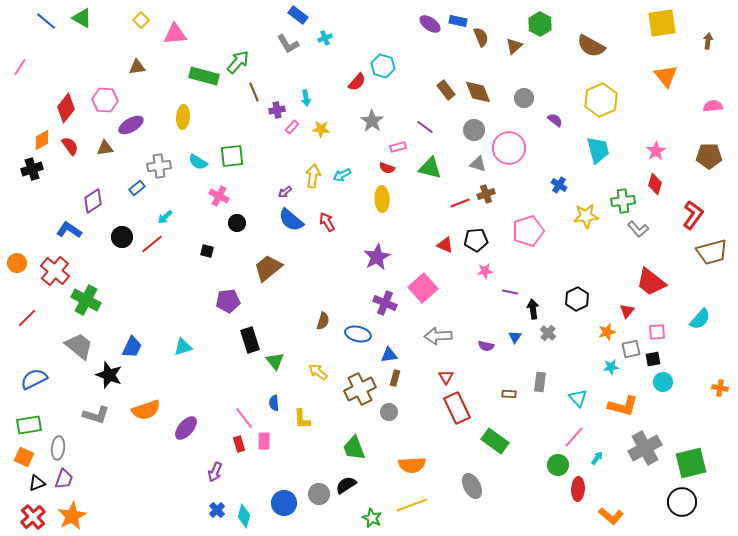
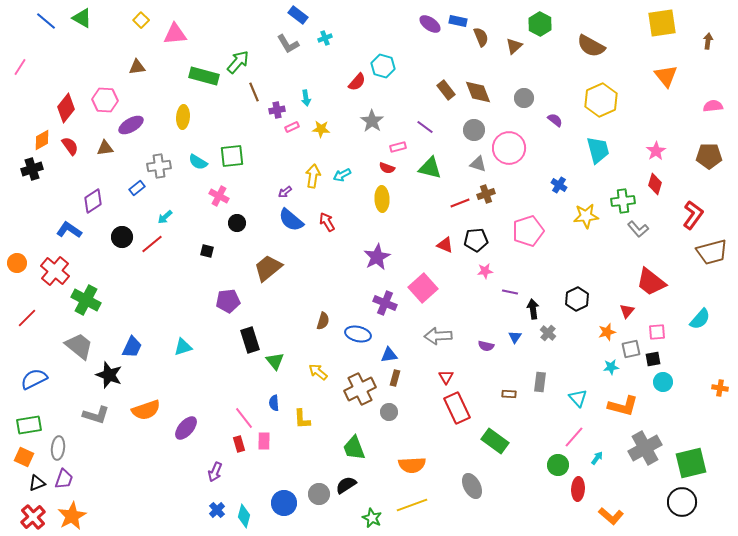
pink rectangle at (292, 127): rotated 24 degrees clockwise
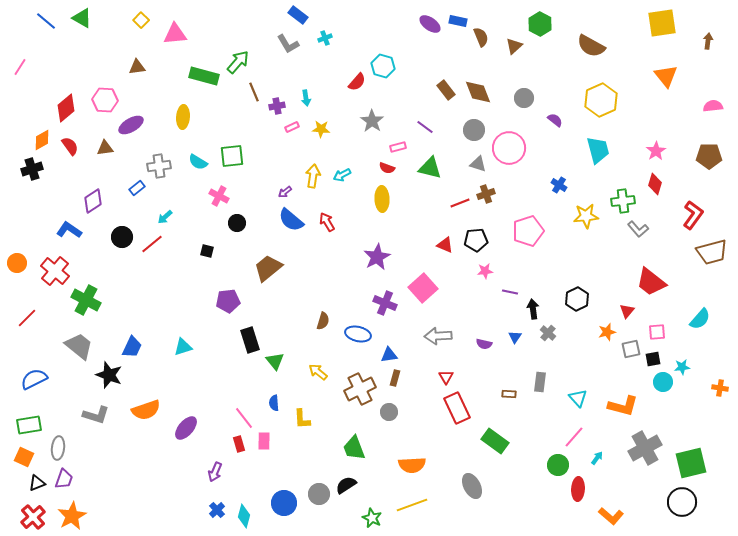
red diamond at (66, 108): rotated 12 degrees clockwise
purple cross at (277, 110): moved 4 px up
purple semicircle at (486, 346): moved 2 px left, 2 px up
cyan star at (611, 367): moved 71 px right
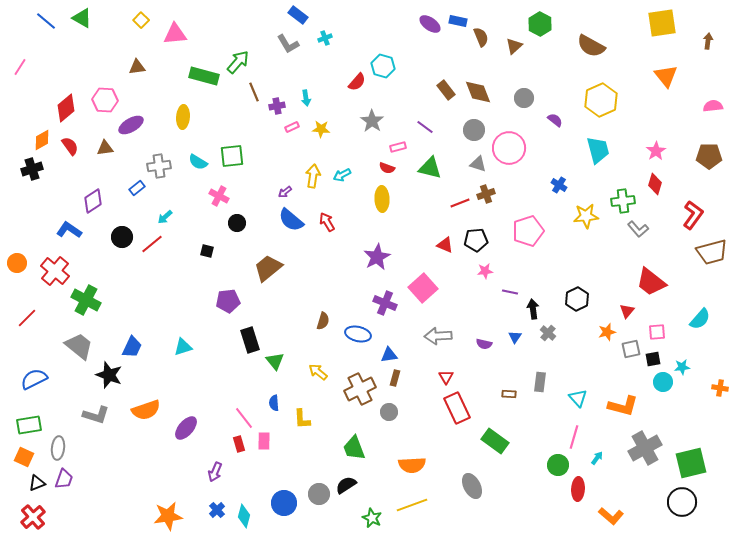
pink line at (574, 437): rotated 25 degrees counterclockwise
orange star at (72, 516): moved 96 px right; rotated 20 degrees clockwise
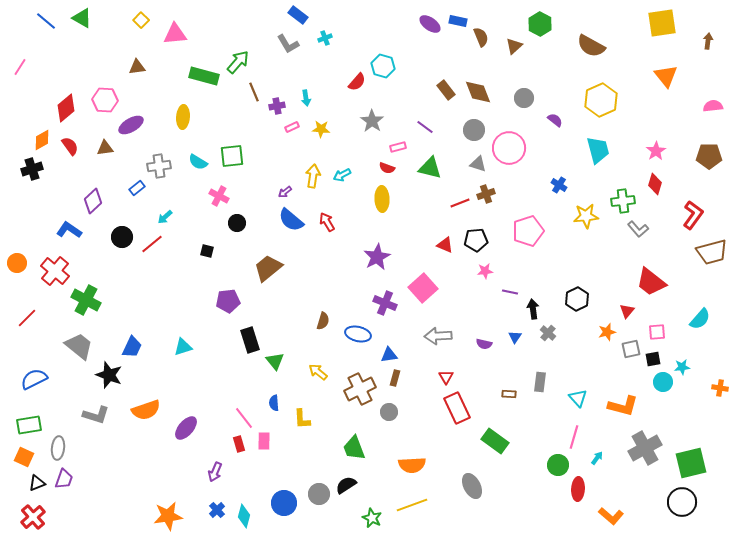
purple diamond at (93, 201): rotated 10 degrees counterclockwise
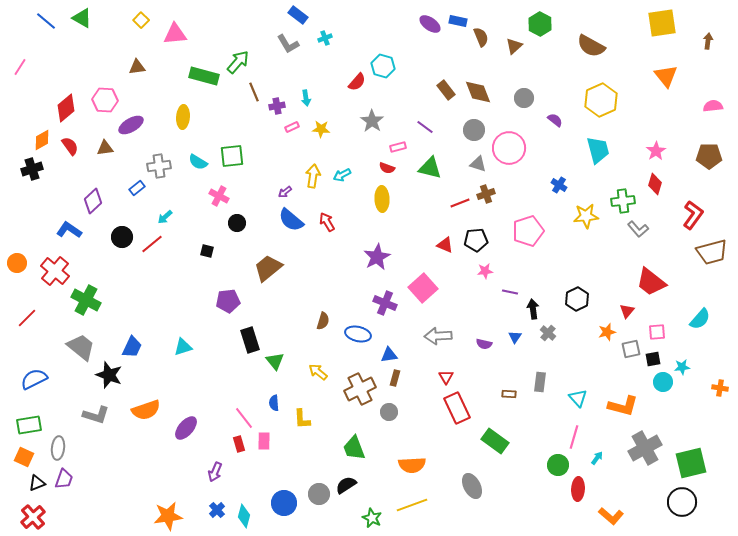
gray trapezoid at (79, 346): moved 2 px right, 1 px down
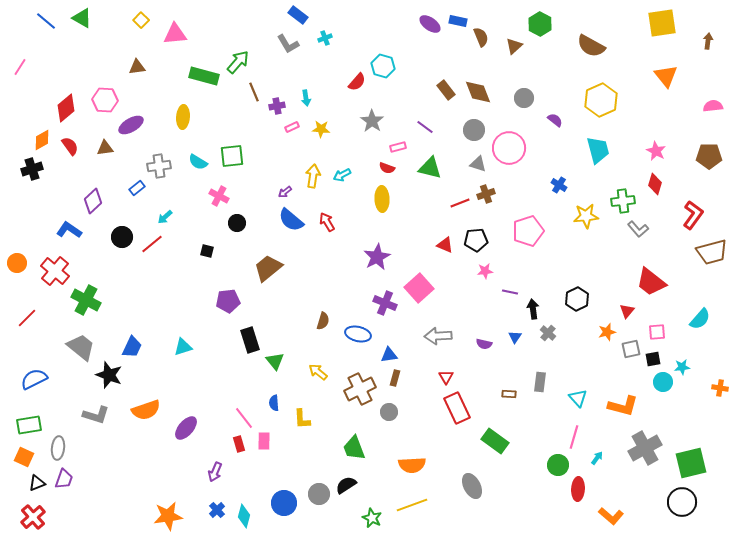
pink star at (656, 151): rotated 12 degrees counterclockwise
pink square at (423, 288): moved 4 px left
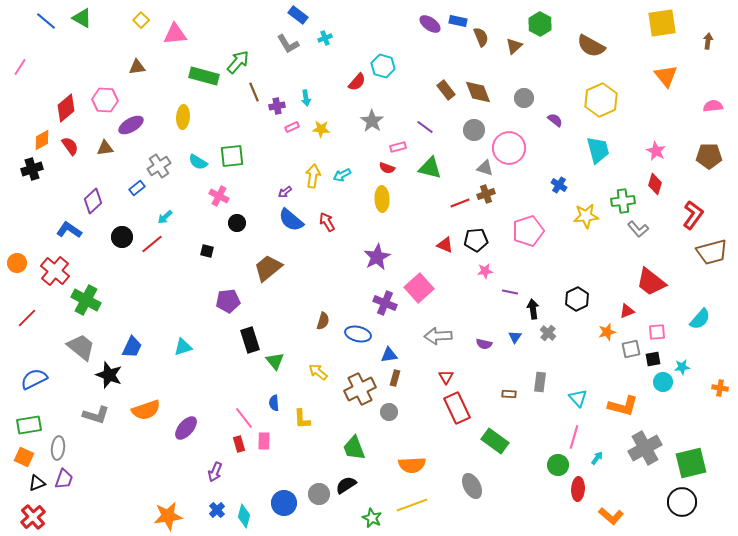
gray triangle at (478, 164): moved 7 px right, 4 px down
gray cross at (159, 166): rotated 25 degrees counterclockwise
red triangle at (627, 311): rotated 28 degrees clockwise
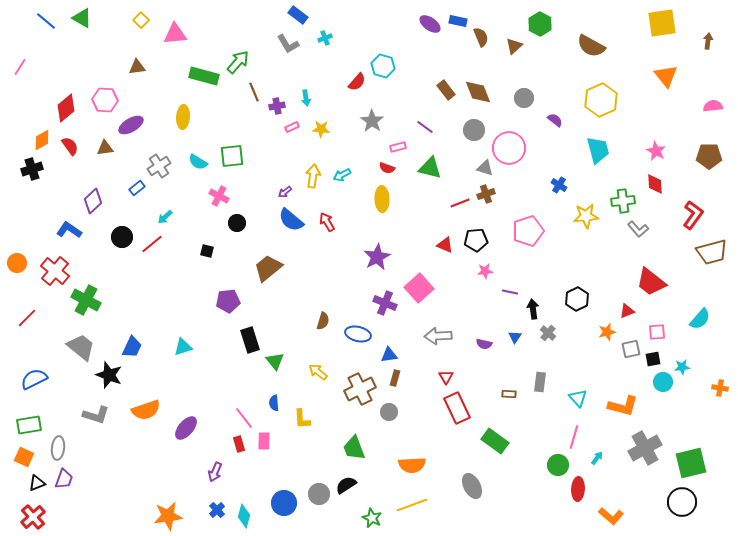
red diamond at (655, 184): rotated 20 degrees counterclockwise
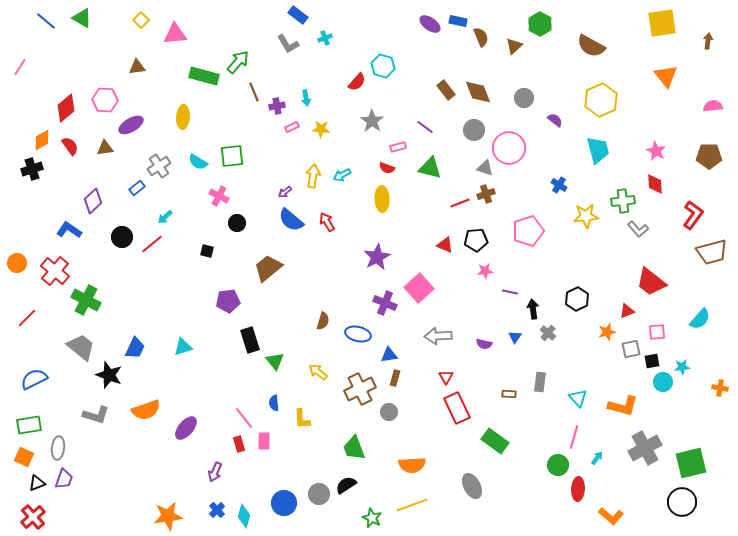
blue trapezoid at (132, 347): moved 3 px right, 1 px down
black square at (653, 359): moved 1 px left, 2 px down
